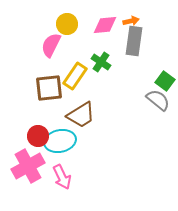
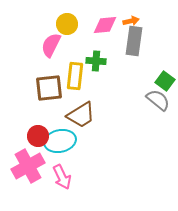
green cross: moved 5 px left, 1 px up; rotated 30 degrees counterclockwise
yellow rectangle: rotated 28 degrees counterclockwise
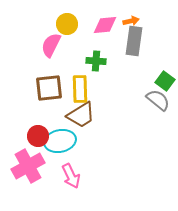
yellow rectangle: moved 5 px right, 13 px down; rotated 8 degrees counterclockwise
pink arrow: moved 9 px right, 1 px up
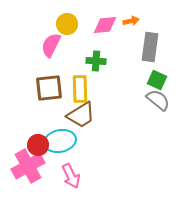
gray rectangle: moved 16 px right, 6 px down
green square: moved 8 px left, 1 px up; rotated 12 degrees counterclockwise
red circle: moved 9 px down
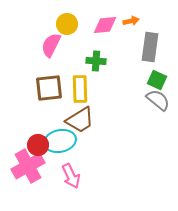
brown trapezoid: moved 1 px left, 5 px down
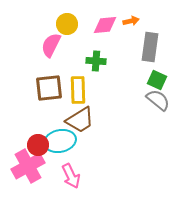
yellow rectangle: moved 2 px left, 1 px down
